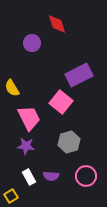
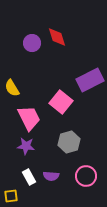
red diamond: moved 13 px down
purple rectangle: moved 11 px right, 5 px down
yellow square: rotated 24 degrees clockwise
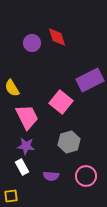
pink trapezoid: moved 2 px left, 1 px up
white rectangle: moved 7 px left, 10 px up
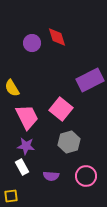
pink square: moved 7 px down
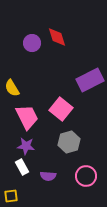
purple semicircle: moved 3 px left
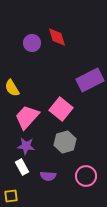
pink trapezoid: rotated 112 degrees counterclockwise
gray hexagon: moved 4 px left
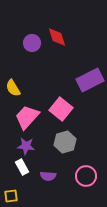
yellow semicircle: moved 1 px right
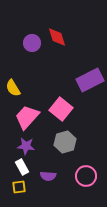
yellow square: moved 8 px right, 9 px up
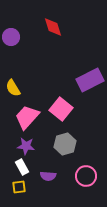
red diamond: moved 4 px left, 10 px up
purple circle: moved 21 px left, 6 px up
gray hexagon: moved 2 px down
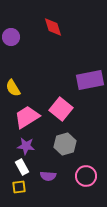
purple rectangle: rotated 16 degrees clockwise
pink trapezoid: rotated 16 degrees clockwise
